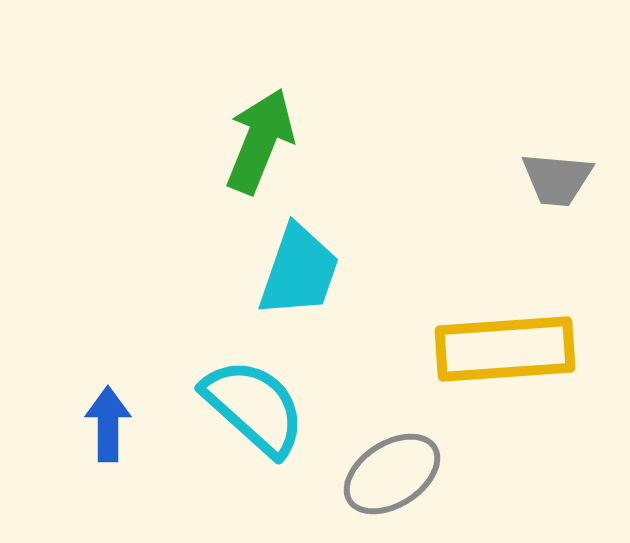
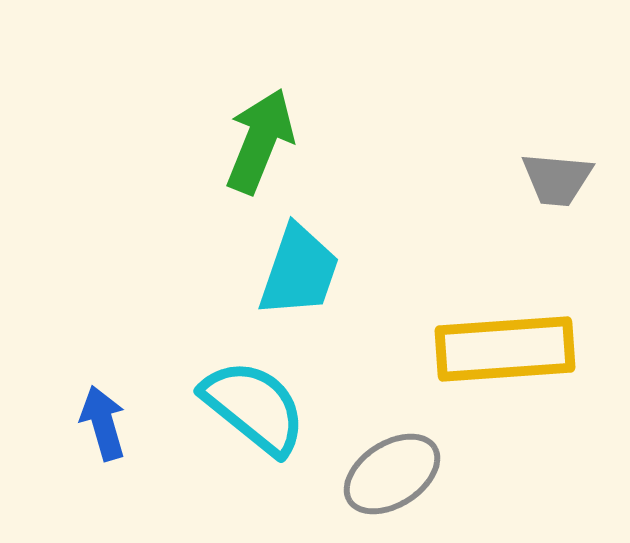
cyan semicircle: rotated 3 degrees counterclockwise
blue arrow: moved 5 px left, 1 px up; rotated 16 degrees counterclockwise
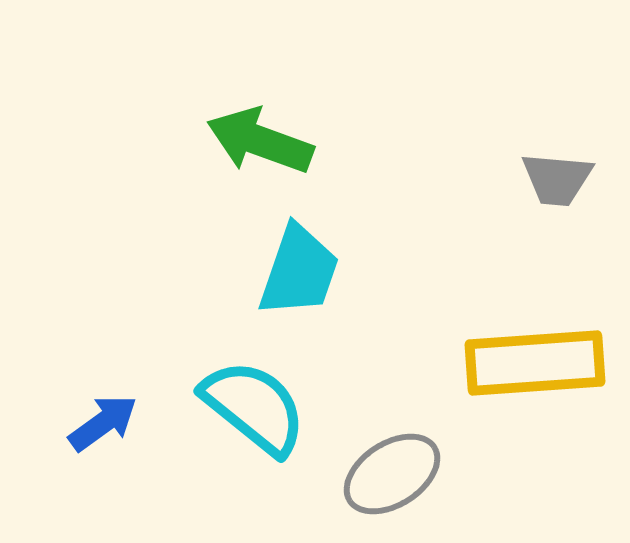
green arrow: rotated 92 degrees counterclockwise
yellow rectangle: moved 30 px right, 14 px down
blue arrow: rotated 70 degrees clockwise
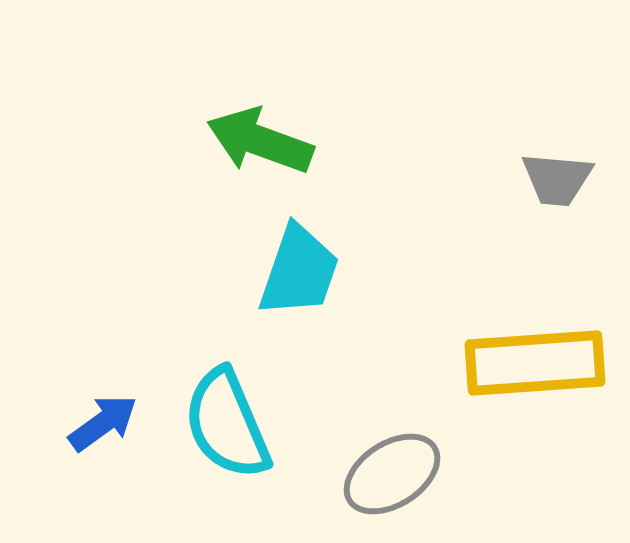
cyan semicircle: moved 27 px left, 17 px down; rotated 152 degrees counterclockwise
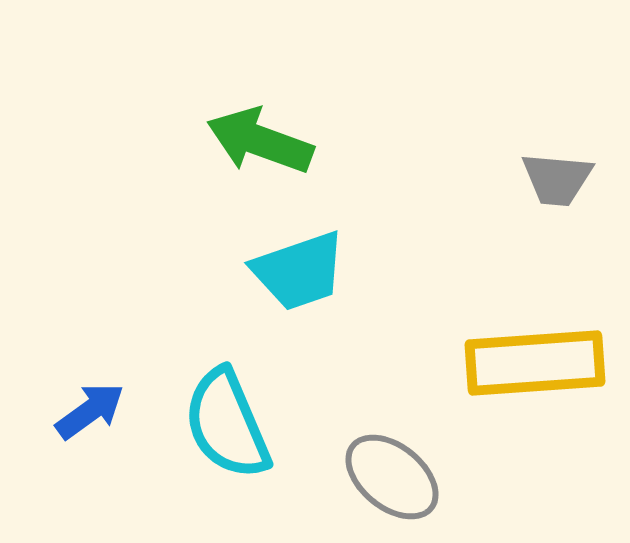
cyan trapezoid: rotated 52 degrees clockwise
blue arrow: moved 13 px left, 12 px up
gray ellipse: moved 3 px down; rotated 72 degrees clockwise
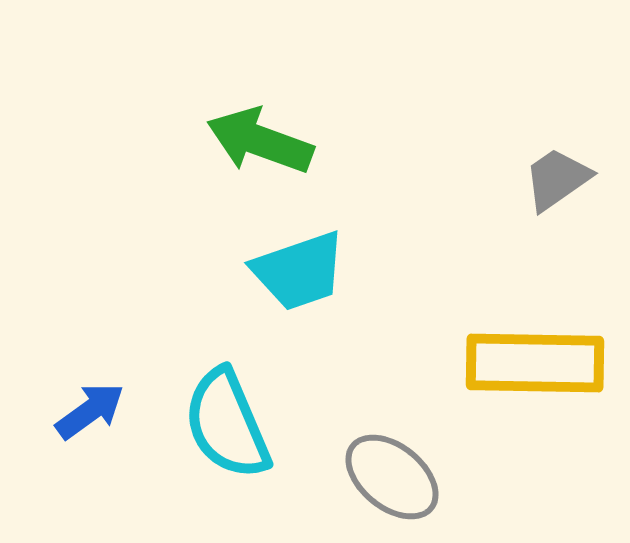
gray trapezoid: rotated 140 degrees clockwise
yellow rectangle: rotated 5 degrees clockwise
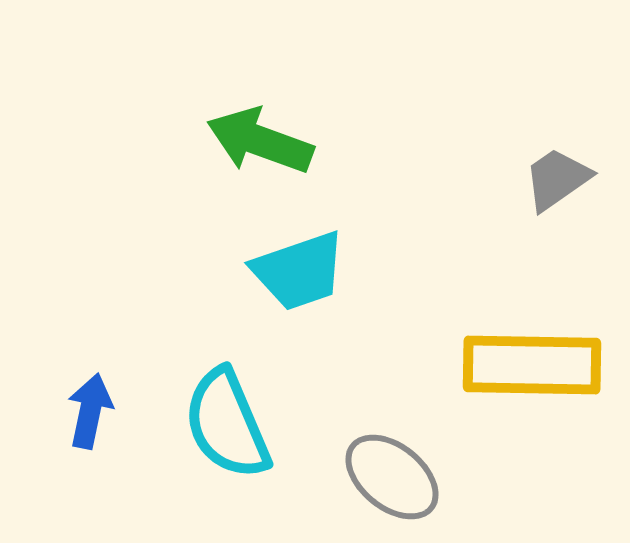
yellow rectangle: moved 3 px left, 2 px down
blue arrow: rotated 42 degrees counterclockwise
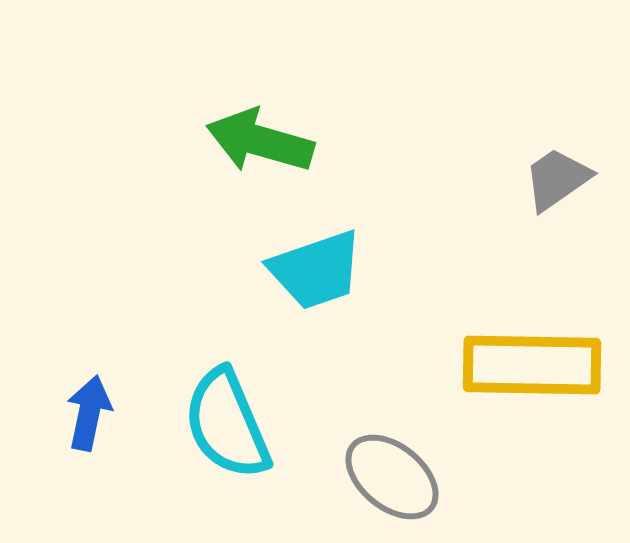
green arrow: rotated 4 degrees counterclockwise
cyan trapezoid: moved 17 px right, 1 px up
blue arrow: moved 1 px left, 2 px down
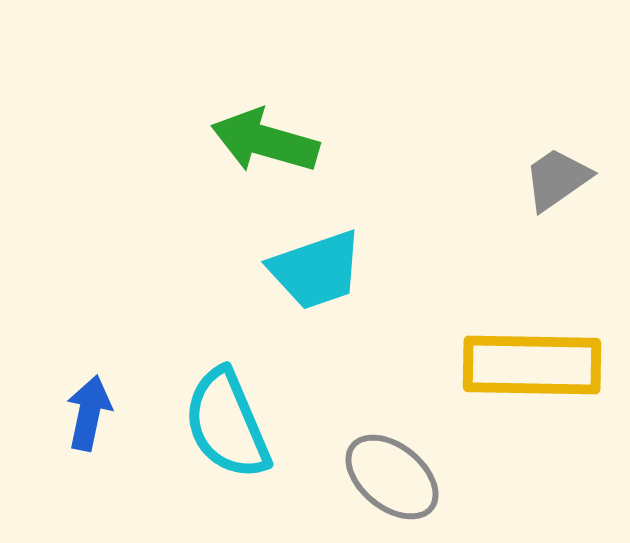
green arrow: moved 5 px right
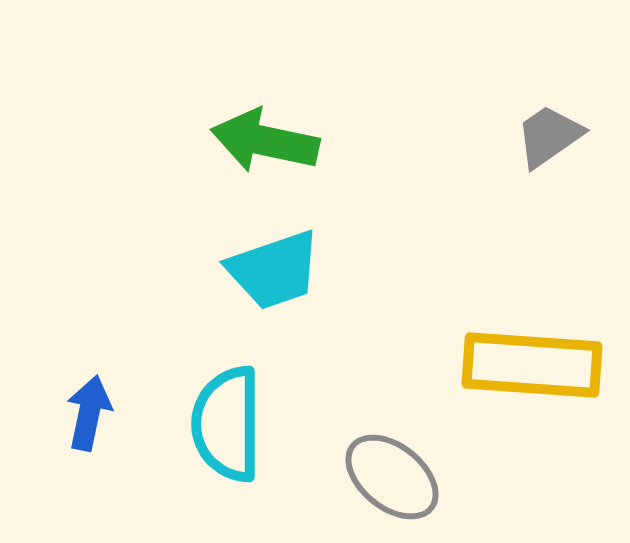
green arrow: rotated 4 degrees counterclockwise
gray trapezoid: moved 8 px left, 43 px up
cyan trapezoid: moved 42 px left
yellow rectangle: rotated 3 degrees clockwise
cyan semicircle: rotated 23 degrees clockwise
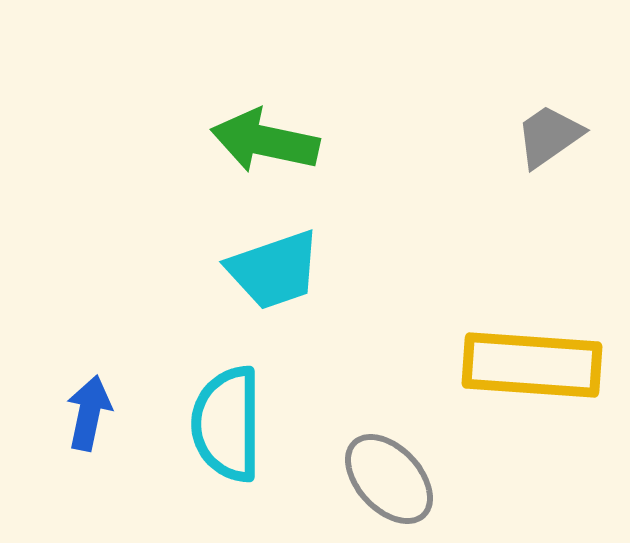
gray ellipse: moved 3 px left, 2 px down; rotated 8 degrees clockwise
